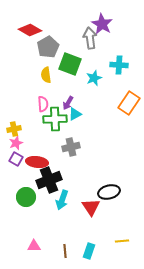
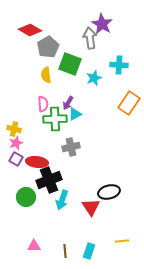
yellow cross: rotated 24 degrees clockwise
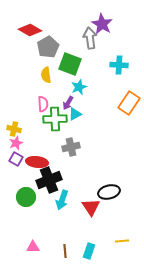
cyan star: moved 15 px left, 9 px down
pink triangle: moved 1 px left, 1 px down
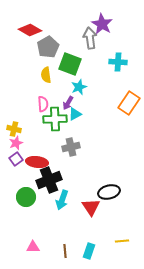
cyan cross: moved 1 px left, 3 px up
purple square: rotated 24 degrees clockwise
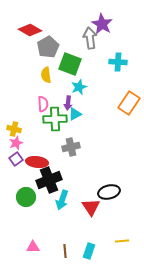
purple arrow: rotated 24 degrees counterclockwise
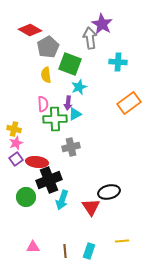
orange rectangle: rotated 20 degrees clockwise
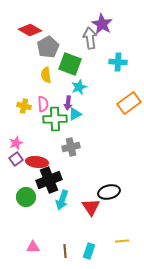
yellow cross: moved 10 px right, 23 px up
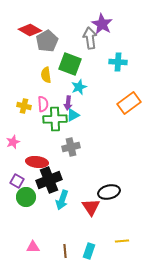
gray pentagon: moved 1 px left, 6 px up
cyan triangle: moved 2 px left, 1 px down
pink star: moved 3 px left, 1 px up
purple square: moved 1 px right, 22 px down; rotated 24 degrees counterclockwise
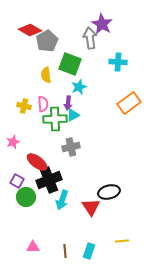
red ellipse: rotated 30 degrees clockwise
